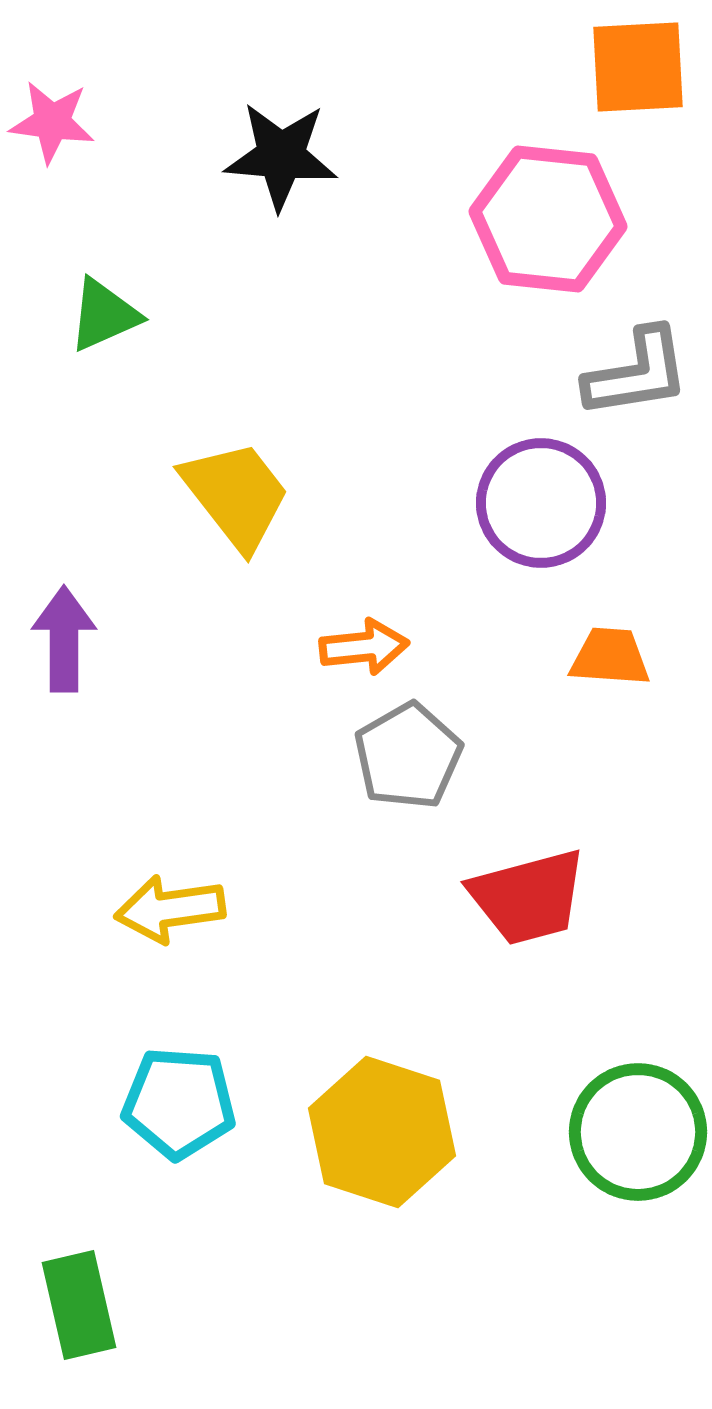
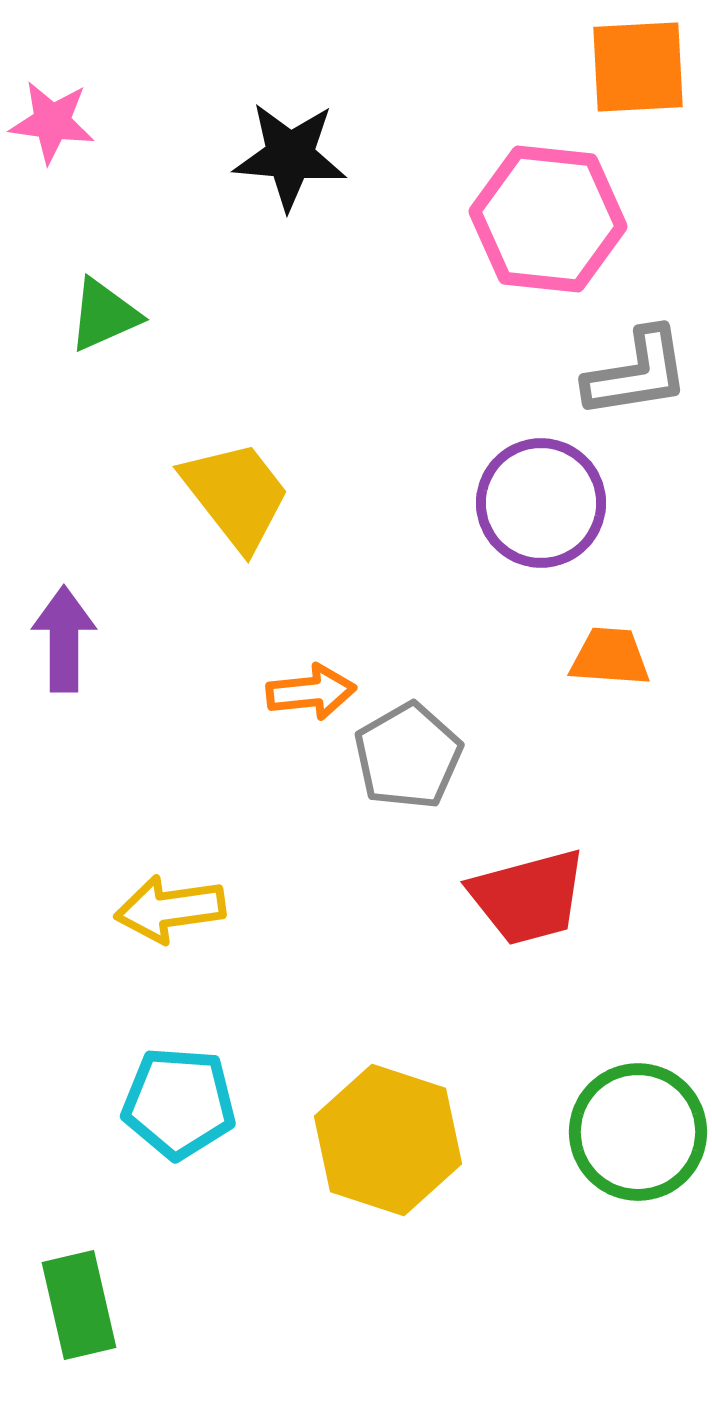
black star: moved 9 px right
orange arrow: moved 53 px left, 45 px down
yellow hexagon: moved 6 px right, 8 px down
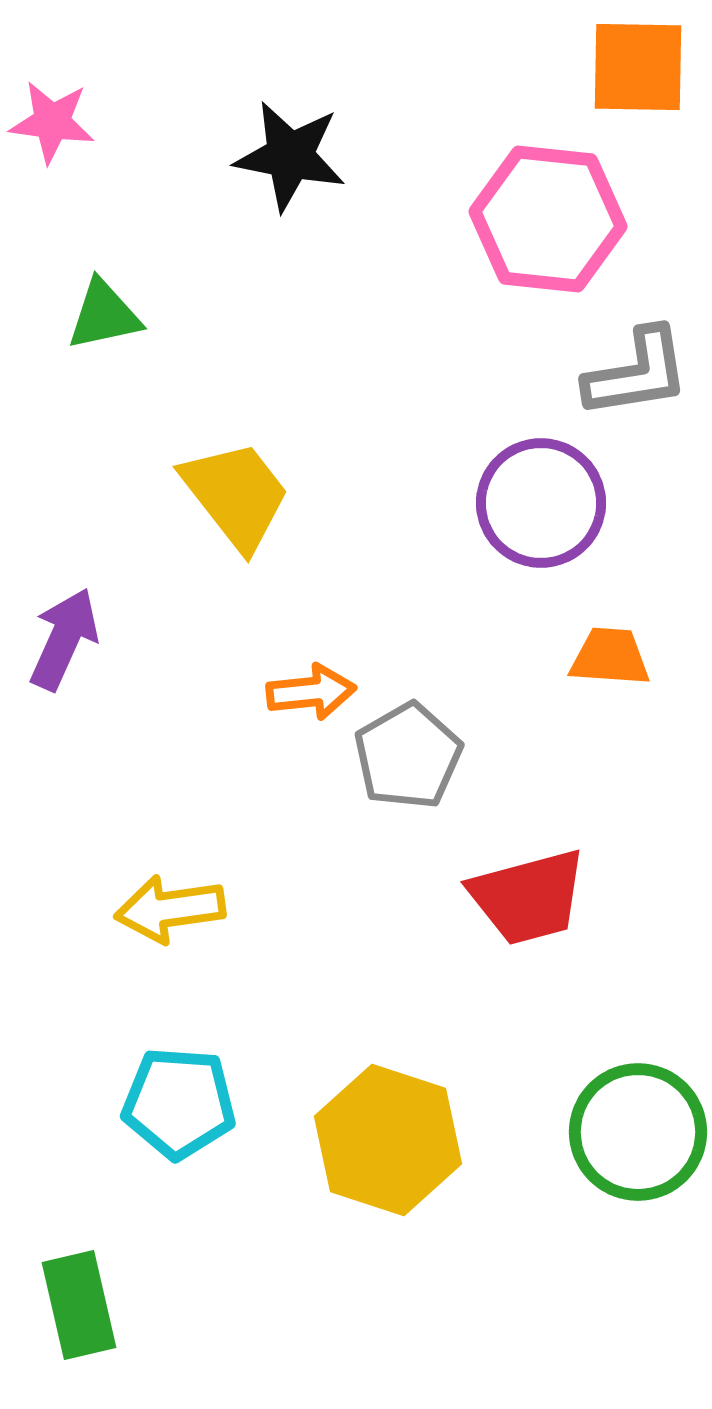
orange square: rotated 4 degrees clockwise
black star: rotated 6 degrees clockwise
green triangle: rotated 12 degrees clockwise
purple arrow: rotated 24 degrees clockwise
